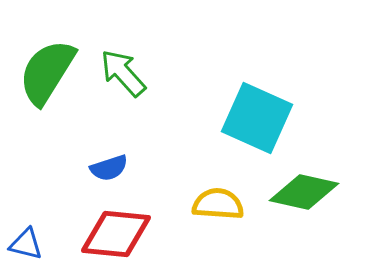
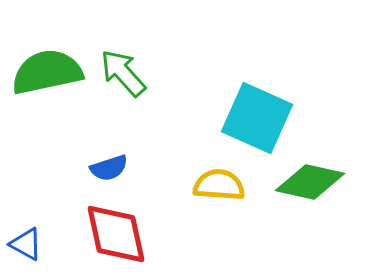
green semicircle: rotated 46 degrees clockwise
green diamond: moved 6 px right, 10 px up
yellow semicircle: moved 1 px right, 19 px up
red diamond: rotated 72 degrees clockwise
blue triangle: rotated 15 degrees clockwise
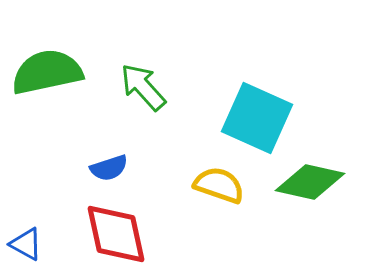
green arrow: moved 20 px right, 14 px down
yellow semicircle: rotated 15 degrees clockwise
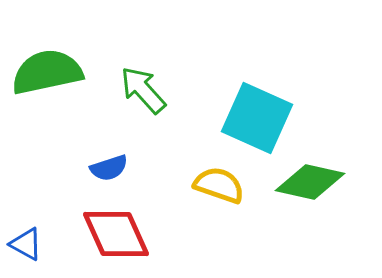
green arrow: moved 3 px down
red diamond: rotated 12 degrees counterclockwise
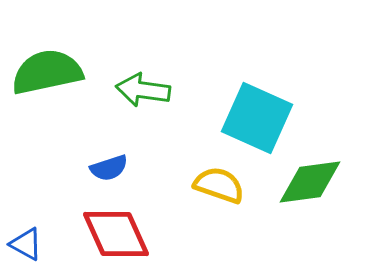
green arrow: rotated 40 degrees counterclockwise
green diamond: rotated 20 degrees counterclockwise
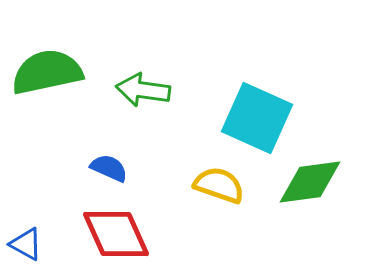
blue semicircle: rotated 138 degrees counterclockwise
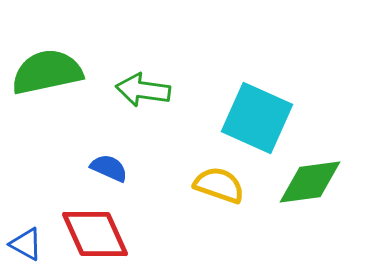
red diamond: moved 21 px left
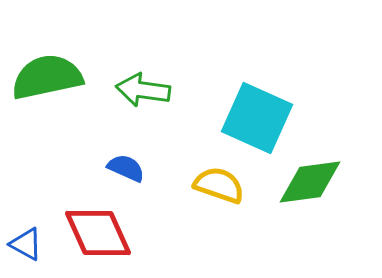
green semicircle: moved 5 px down
blue semicircle: moved 17 px right
red diamond: moved 3 px right, 1 px up
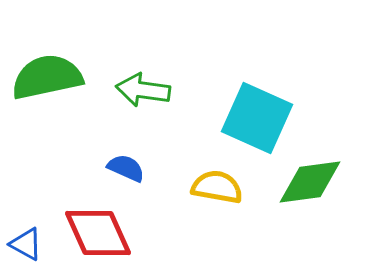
yellow semicircle: moved 2 px left, 2 px down; rotated 9 degrees counterclockwise
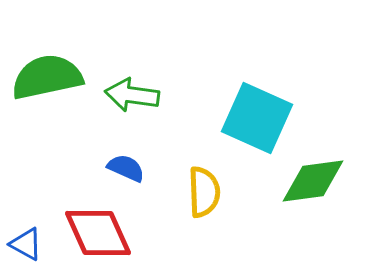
green arrow: moved 11 px left, 5 px down
green diamond: moved 3 px right, 1 px up
yellow semicircle: moved 13 px left, 5 px down; rotated 78 degrees clockwise
